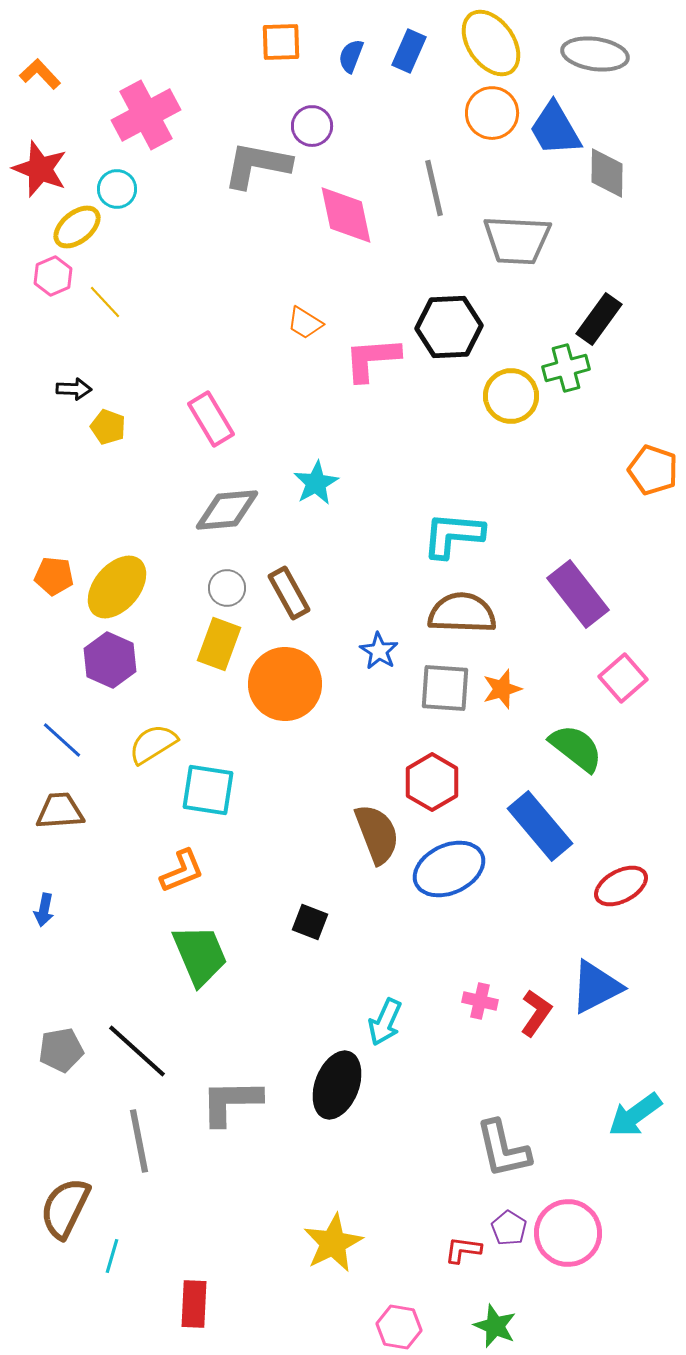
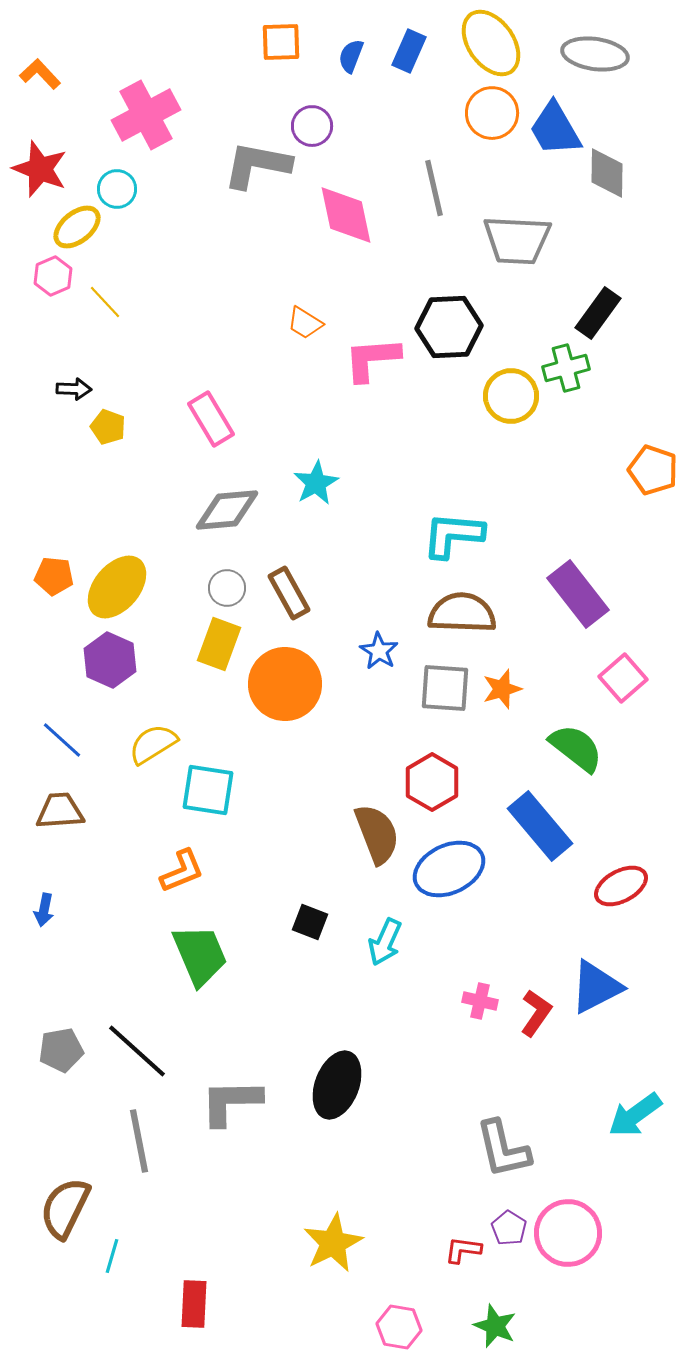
black rectangle at (599, 319): moved 1 px left, 6 px up
cyan arrow at (385, 1022): moved 80 px up
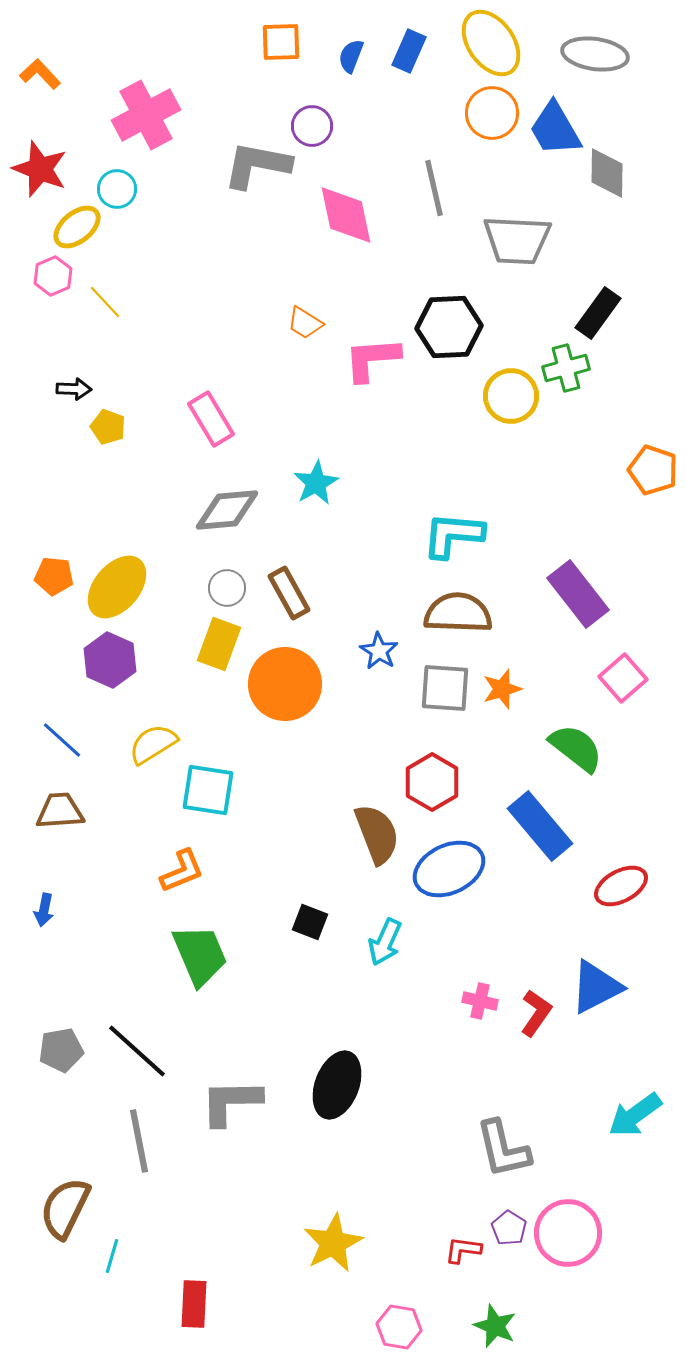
brown semicircle at (462, 613): moved 4 px left
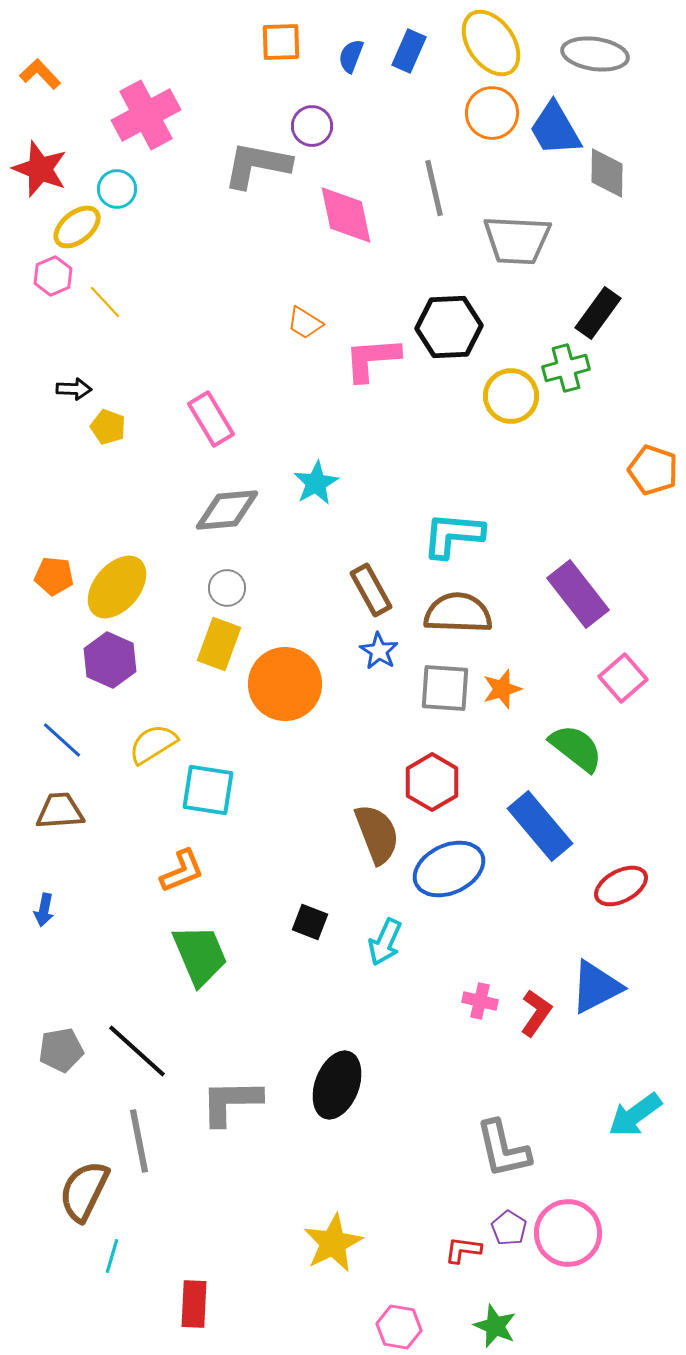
brown rectangle at (289, 593): moved 82 px right, 3 px up
brown semicircle at (65, 1208): moved 19 px right, 17 px up
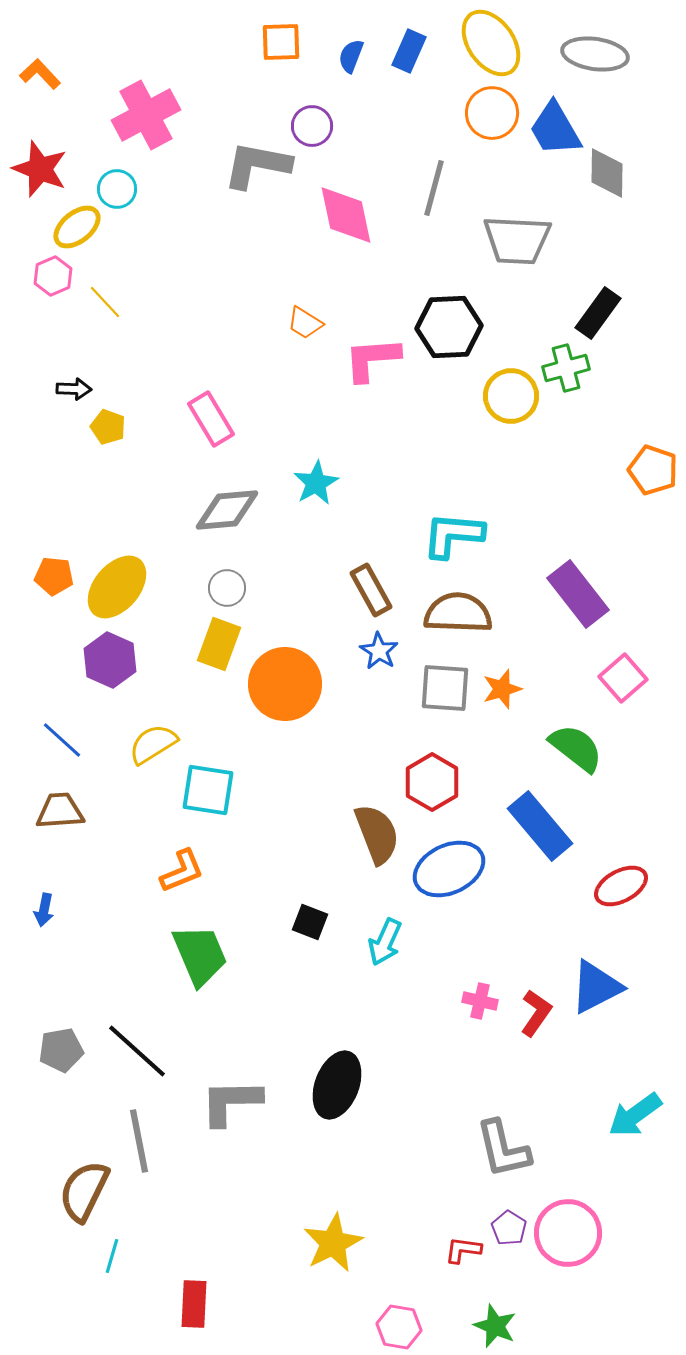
gray line at (434, 188): rotated 28 degrees clockwise
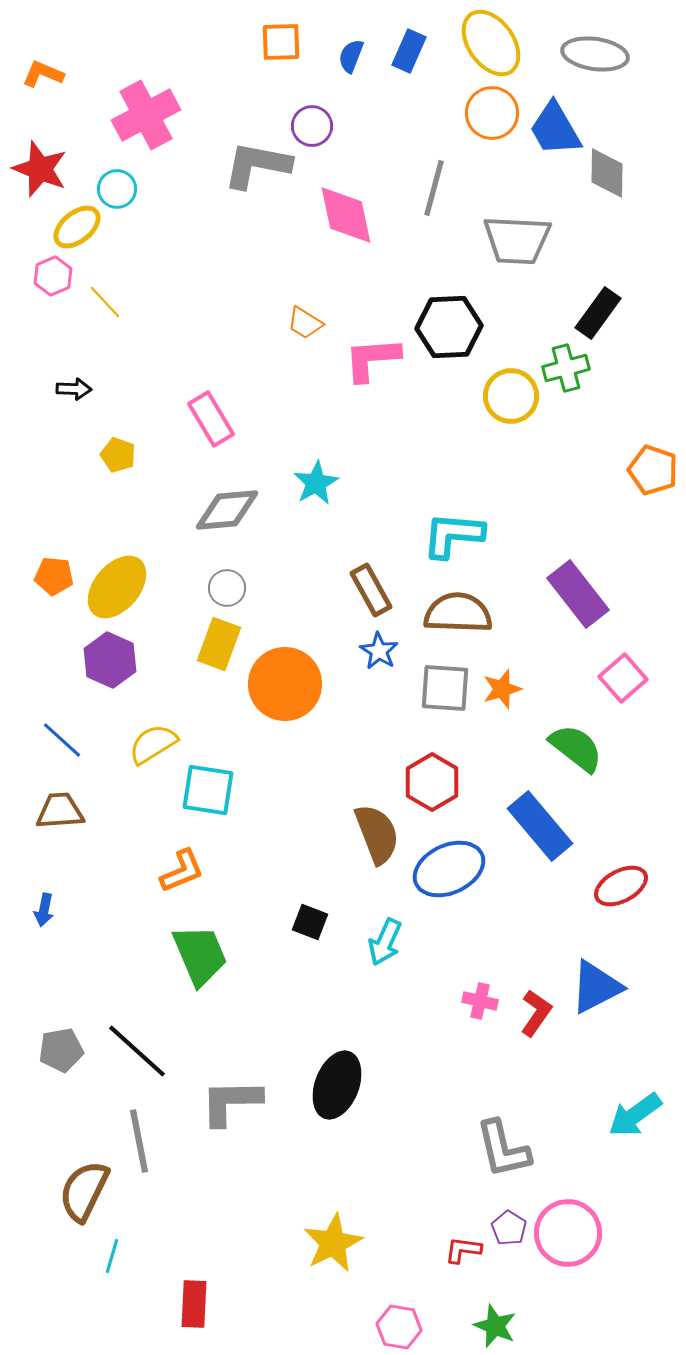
orange L-shape at (40, 74): moved 3 px right; rotated 24 degrees counterclockwise
yellow pentagon at (108, 427): moved 10 px right, 28 px down
